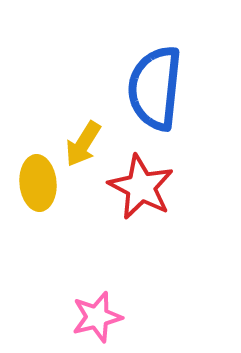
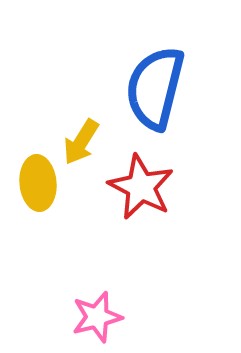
blue semicircle: rotated 8 degrees clockwise
yellow arrow: moved 2 px left, 2 px up
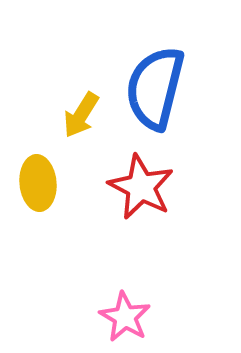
yellow arrow: moved 27 px up
pink star: moved 28 px right; rotated 27 degrees counterclockwise
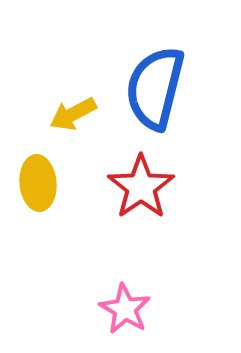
yellow arrow: moved 8 px left, 1 px up; rotated 30 degrees clockwise
red star: rotated 10 degrees clockwise
pink star: moved 8 px up
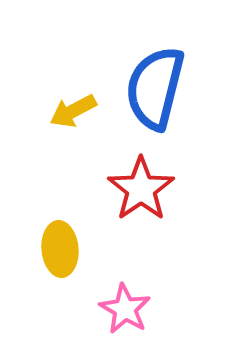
yellow arrow: moved 3 px up
yellow ellipse: moved 22 px right, 66 px down
red star: moved 2 px down
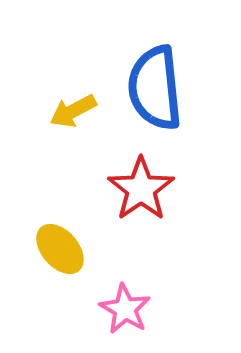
blue semicircle: rotated 20 degrees counterclockwise
yellow ellipse: rotated 36 degrees counterclockwise
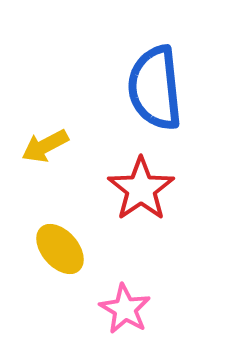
yellow arrow: moved 28 px left, 35 px down
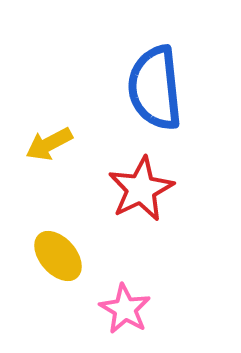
yellow arrow: moved 4 px right, 2 px up
red star: rotated 8 degrees clockwise
yellow ellipse: moved 2 px left, 7 px down
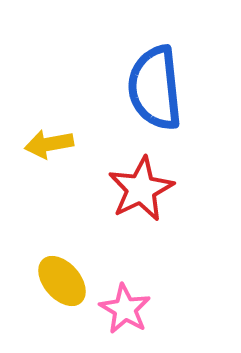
yellow arrow: rotated 18 degrees clockwise
yellow ellipse: moved 4 px right, 25 px down
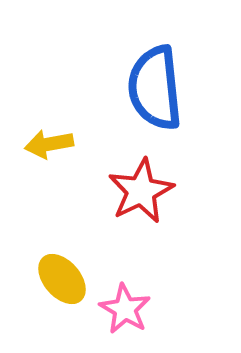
red star: moved 2 px down
yellow ellipse: moved 2 px up
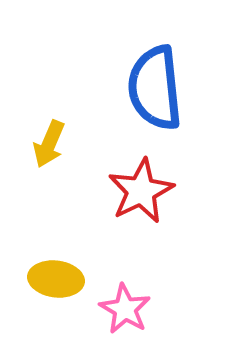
yellow arrow: rotated 57 degrees counterclockwise
yellow ellipse: moved 6 px left; rotated 42 degrees counterclockwise
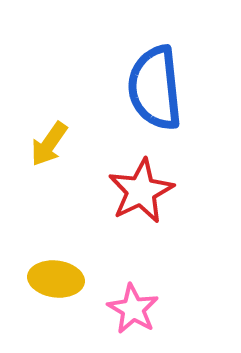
yellow arrow: rotated 12 degrees clockwise
pink star: moved 8 px right
